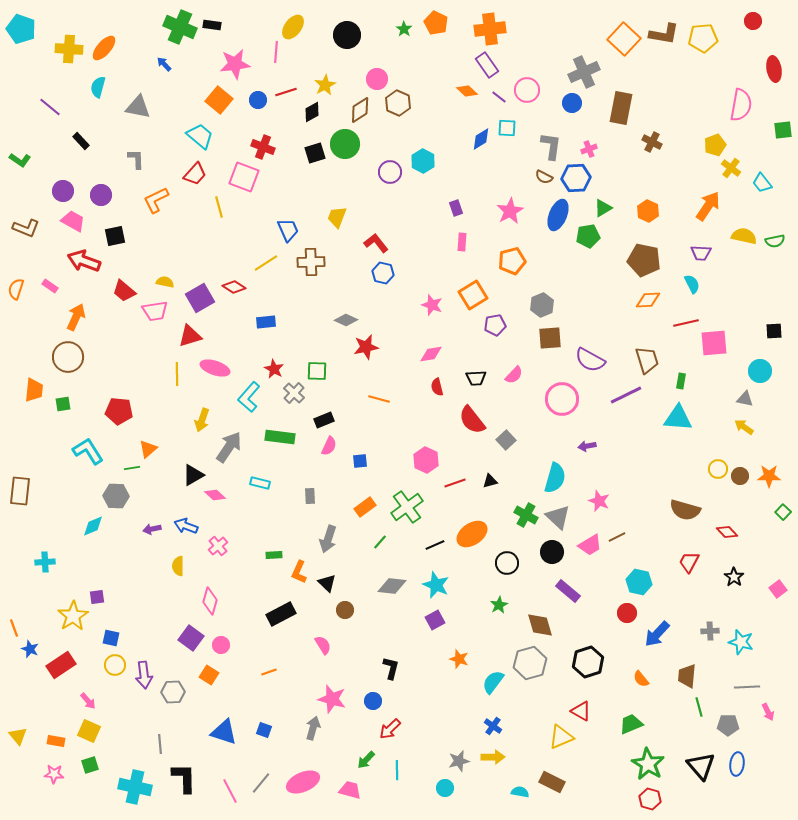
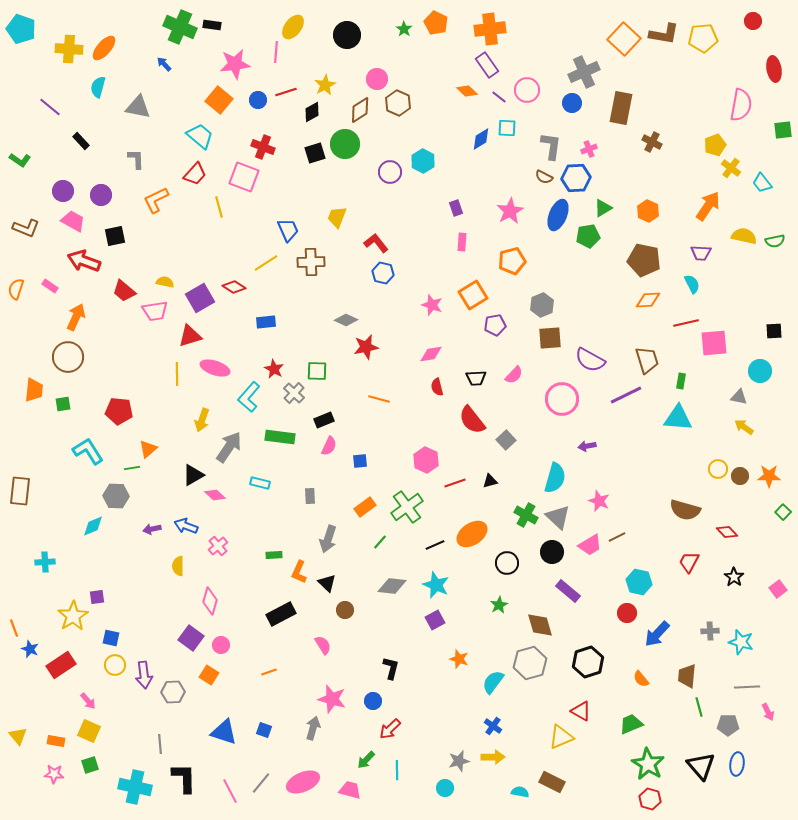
gray triangle at (745, 399): moved 6 px left, 2 px up
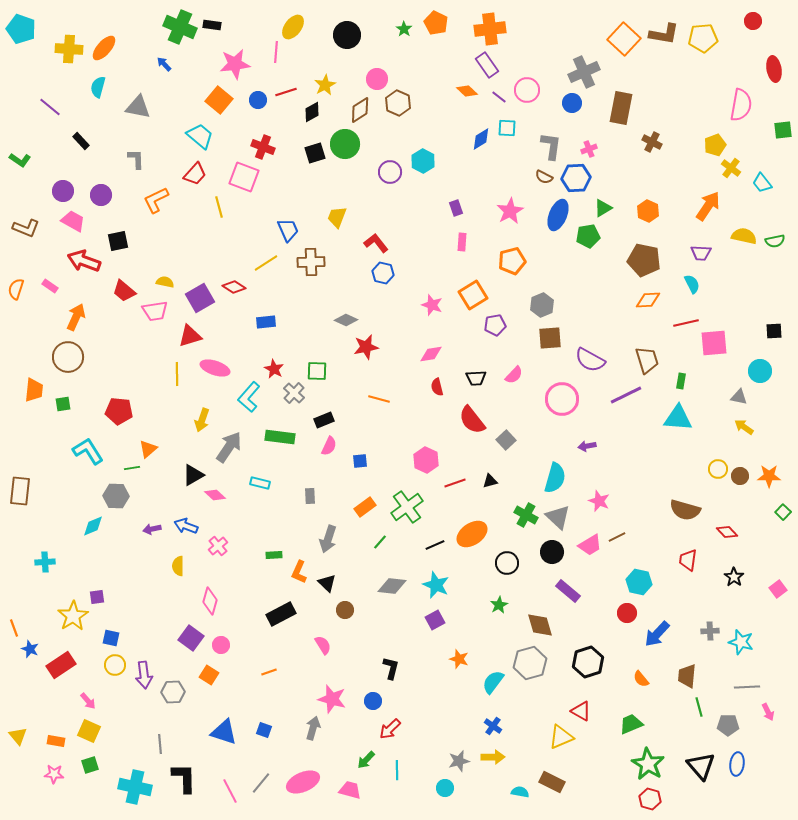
black square at (115, 236): moved 3 px right, 5 px down
red trapezoid at (689, 562): moved 1 px left, 2 px up; rotated 20 degrees counterclockwise
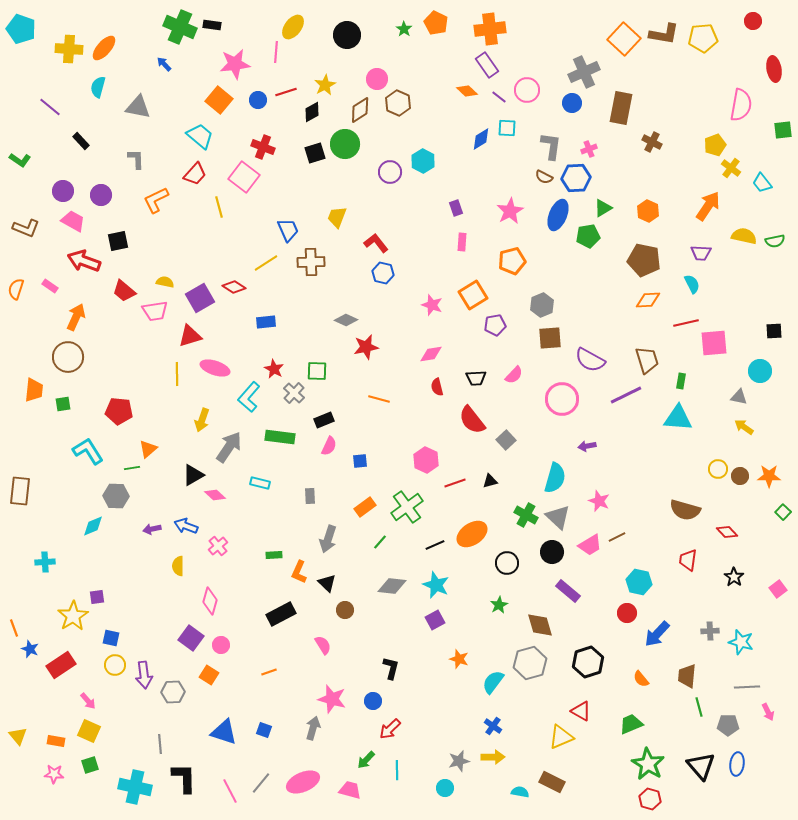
pink square at (244, 177): rotated 16 degrees clockwise
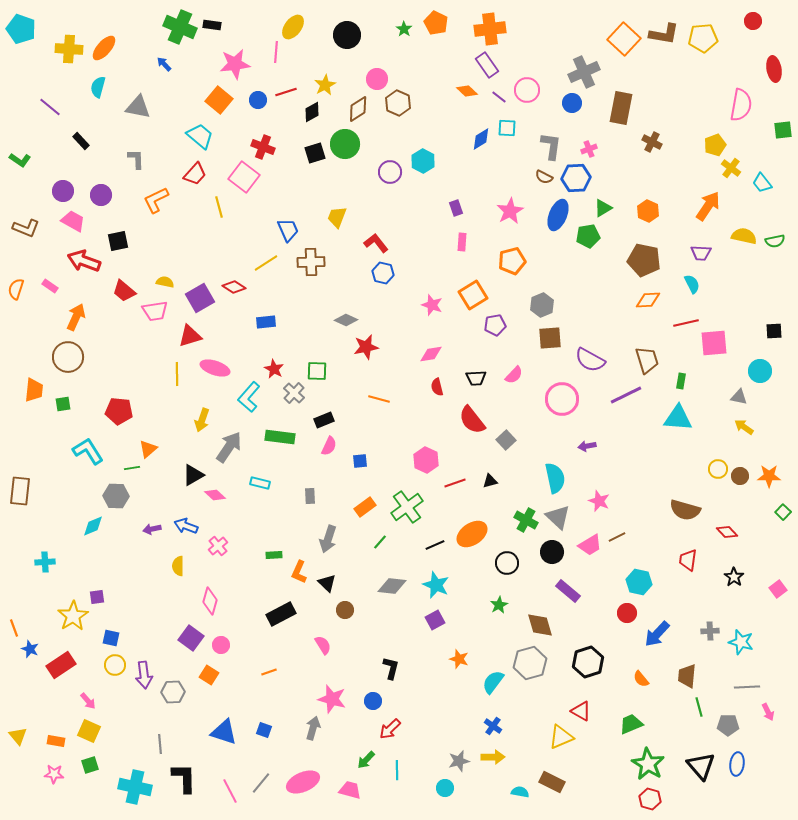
brown diamond at (360, 110): moved 2 px left, 1 px up
cyan semicircle at (555, 478): rotated 28 degrees counterclockwise
green cross at (526, 515): moved 5 px down
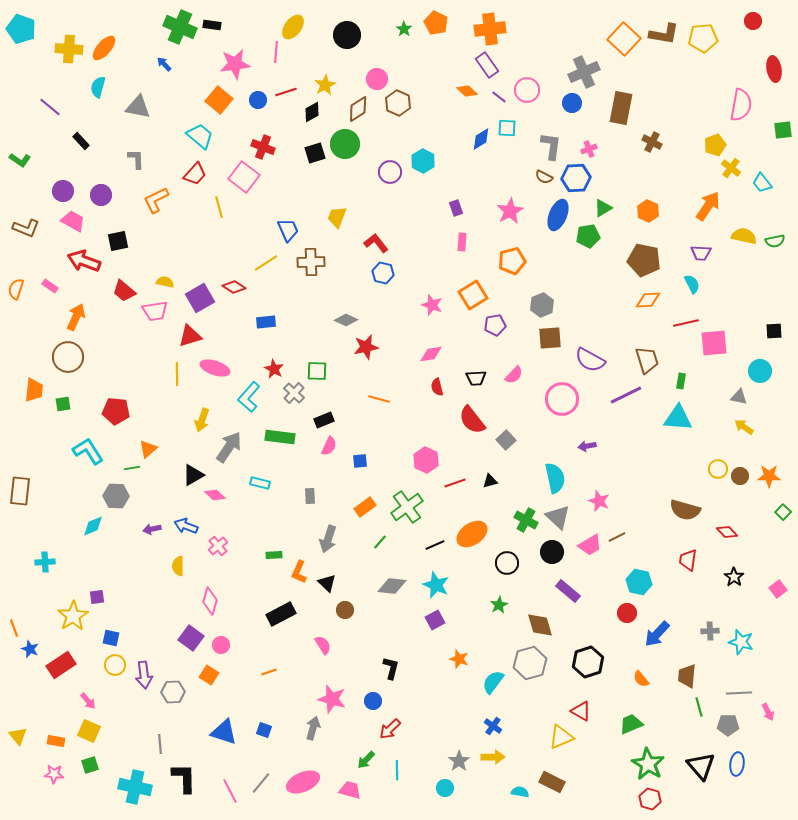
red pentagon at (119, 411): moved 3 px left
gray line at (747, 687): moved 8 px left, 6 px down
gray star at (459, 761): rotated 20 degrees counterclockwise
